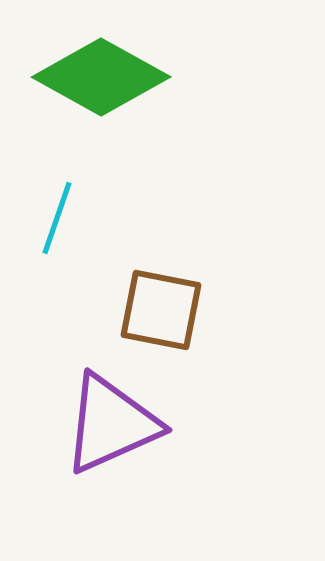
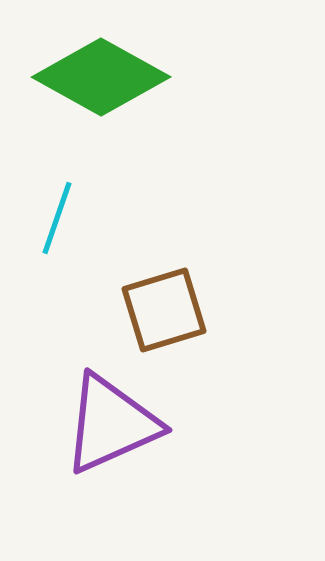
brown square: moved 3 px right; rotated 28 degrees counterclockwise
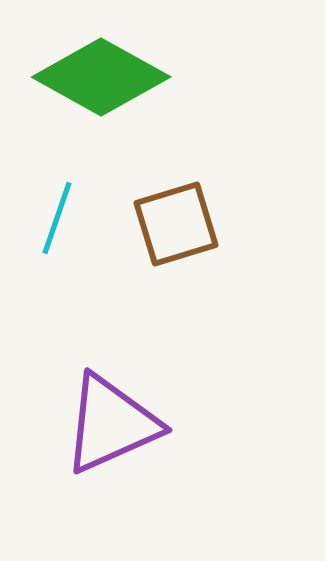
brown square: moved 12 px right, 86 px up
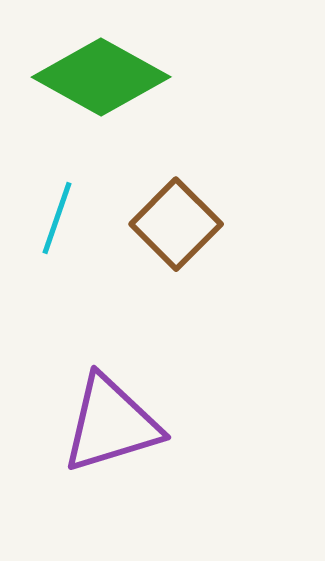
brown square: rotated 28 degrees counterclockwise
purple triangle: rotated 7 degrees clockwise
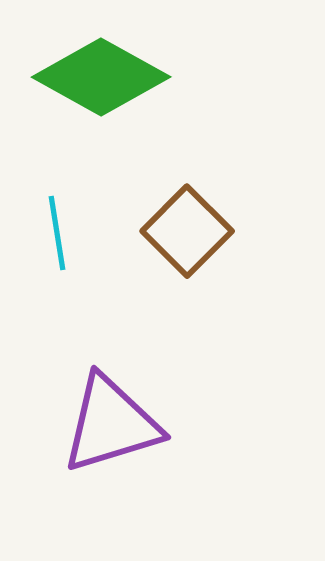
cyan line: moved 15 px down; rotated 28 degrees counterclockwise
brown square: moved 11 px right, 7 px down
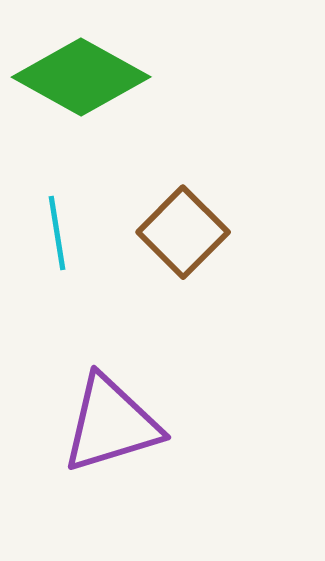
green diamond: moved 20 px left
brown square: moved 4 px left, 1 px down
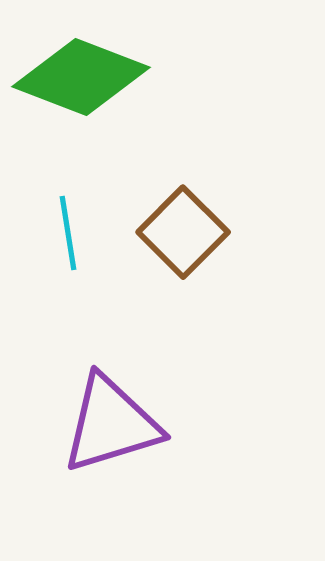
green diamond: rotated 8 degrees counterclockwise
cyan line: moved 11 px right
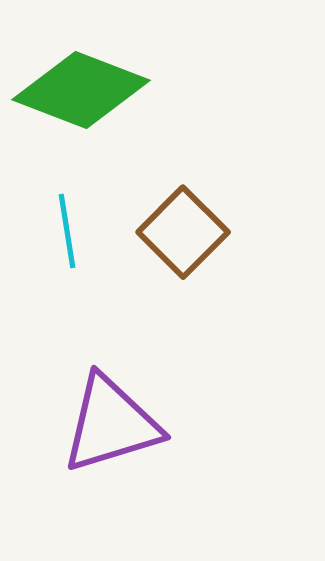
green diamond: moved 13 px down
cyan line: moved 1 px left, 2 px up
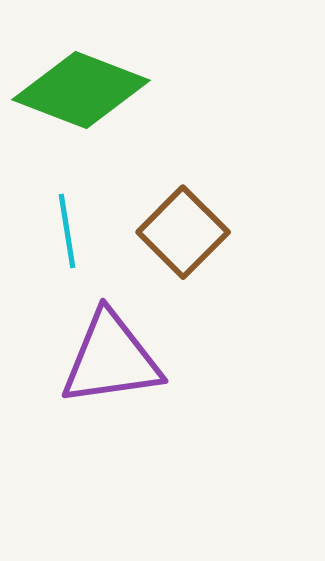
purple triangle: moved 65 px up; rotated 9 degrees clockwise
